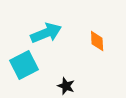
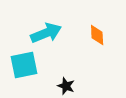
orange diamond: moved 6 px up
cyan square: rotated 16 degrees clockwise
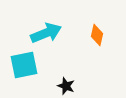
orange diamond: rotated 15 degrees clockwise
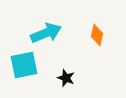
black star: moved 8 px up
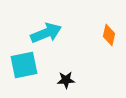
orange diamond: moved 12 px right
black star: moved 2 px down; rotated 24 degrees counterclockwise
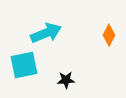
orange diamond: rotated 15 degrees clockwise
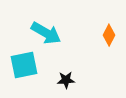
cyan arrow: rotated 52 degrees clockwise
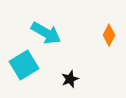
cyan square: rotated 20 degrees counterclockwise
black star: moved 4 px right, 1 px up; rotated 18 degrees counterclockwise
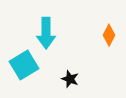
cyan arrow: rotated 60 degrees clockwise
black star: rotated 30 degrees counterclockwise
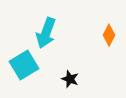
cyan arrow: rotated 20 degrees clockwise
